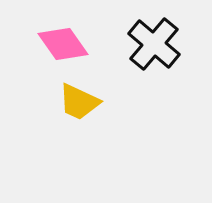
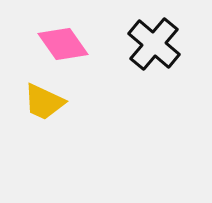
yellow trapezoid: moved 35 px left
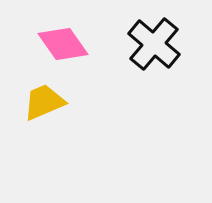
yellow trapezoid: rotated 132 degrees clockwise
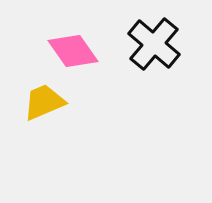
pink diamond: moved 10 px right, 7 px down
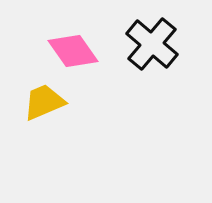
black cross: moved 2 px left
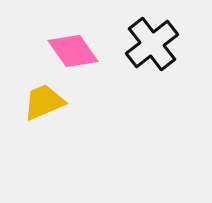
black cross: rotated 12 degrees clockwise
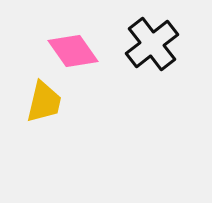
yellow trapezoid: rotated 126 degrees clockwise
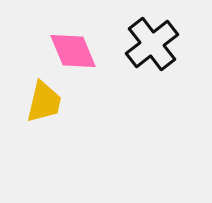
pink diamond: rotated 12 degrees clockwise
